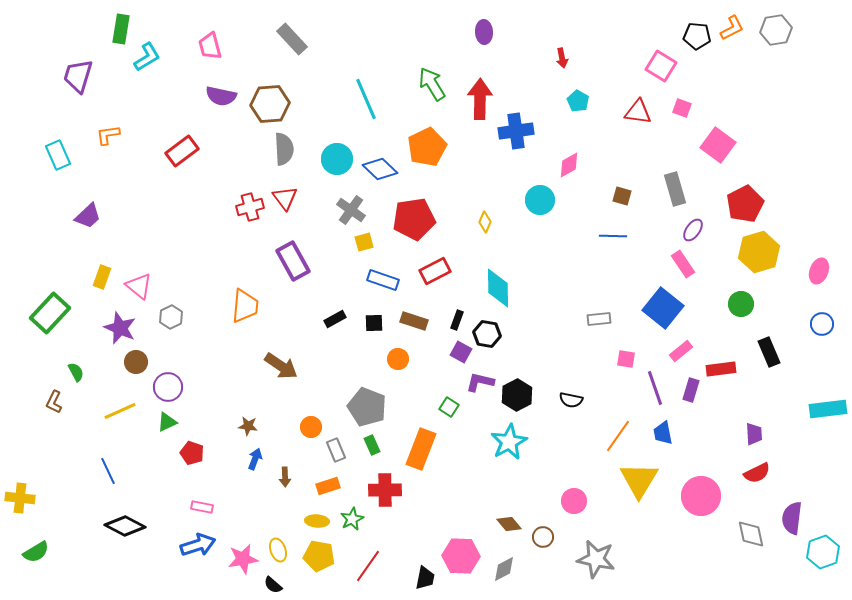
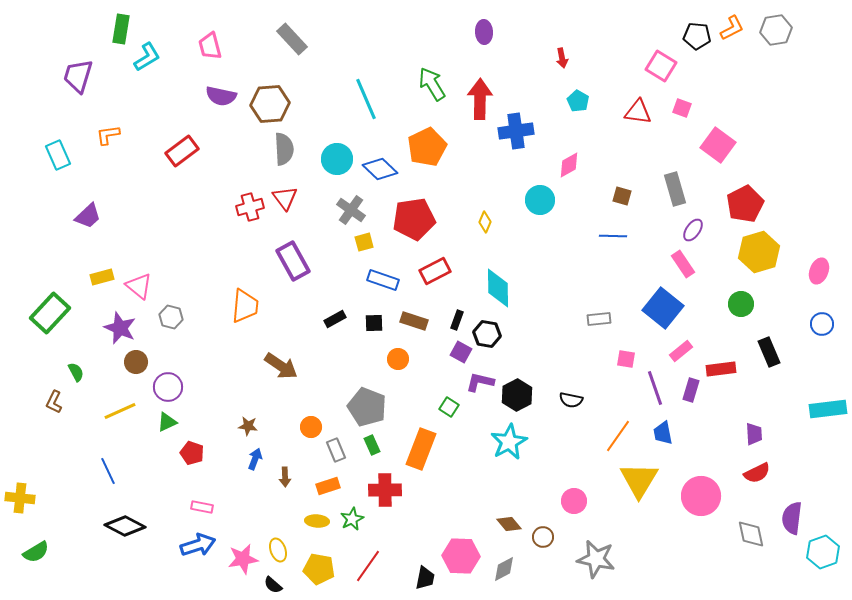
yellow rectangle at (102, 277): rotated 55 degrees clockwise
gray hexagon at (171, 317): rotated 20 degrees counterclockwise
yellow pentagon at (319, 556): moved 13 px down
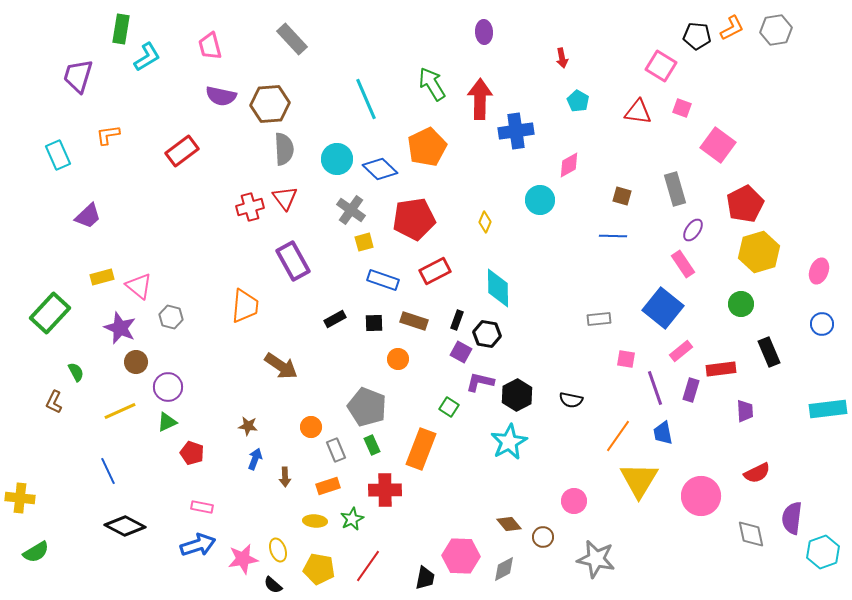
purple trapezoid at (754, 434): moved 9 px left, 23 px up
yellow ellipse at (317, 521): moved 2 px left
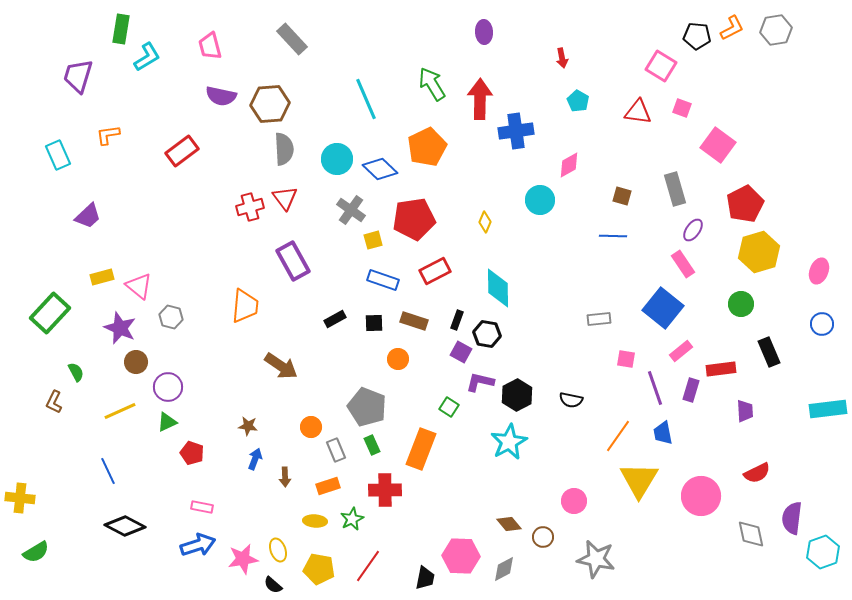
yellow square at (364, 242): moved 9 px right, 2 px up
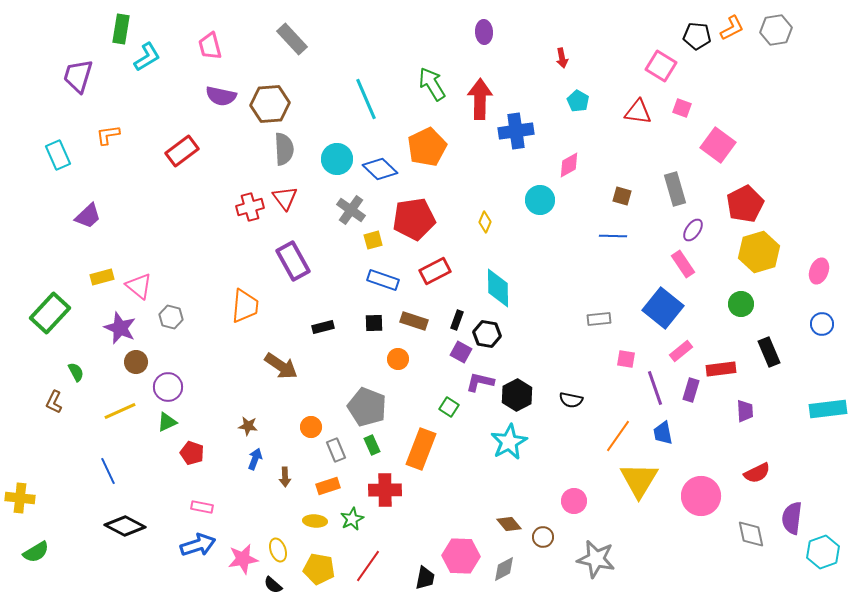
black rectangle at (335, 319): moved 12 px left, 8 px down; rotated 15 degrees clockwise
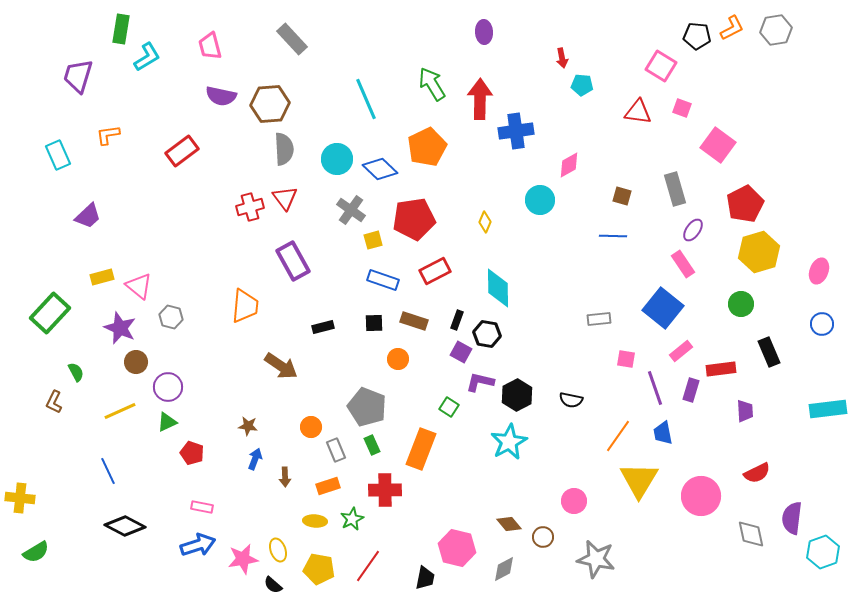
cyan pentagon at (578, 101): moved 4 px right, 16 px up; rotated 25 degrees counterclockwise
pink hexagon at (461, 556): moved 4 px left, 8 px up; rotated 12 degrees clockwise
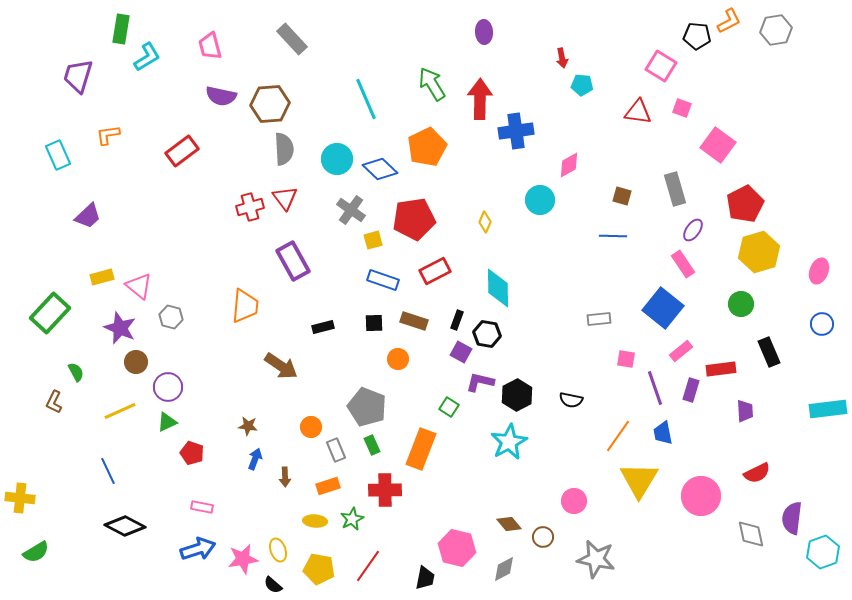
orange L-shape at (732, 28): moved 3 px left, 7 px up
blue arrow at (198, 545): moved 4 px down
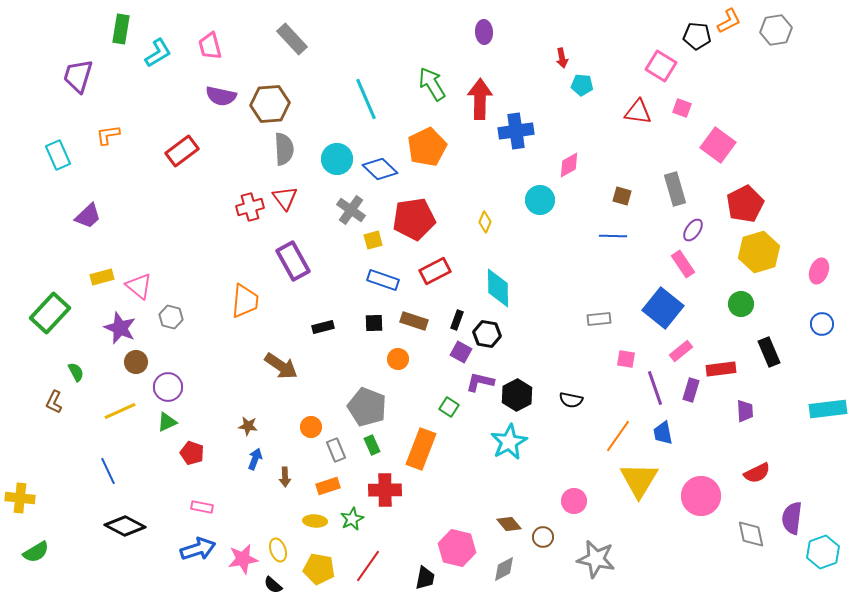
cyan L-shape at (147, 57): moved 11 px right, 4 px up
orange trapezoid at (245, 306): moved 5 px up
